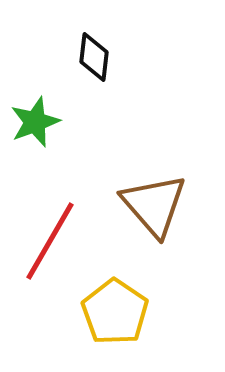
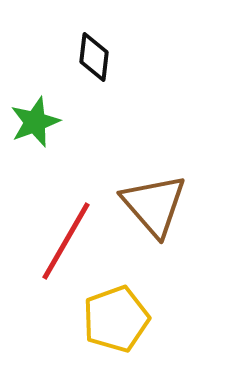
red line: moved 16 px right
yellow pentagon: moved 1 px right, 7 px down; rotated 18 degrees clockwise
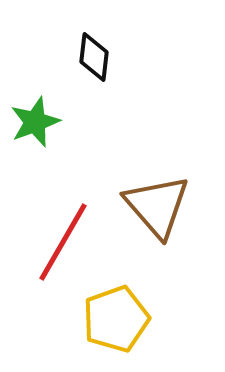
brown triangle: moved 3 px right, 1 px down
red line: moved 3 px left, 1 px down
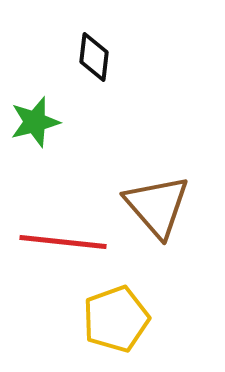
green star: rotated 6 degrees clockwise
red line: rotated 66 degrees clockwise
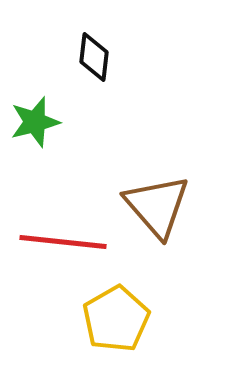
yellow pentagon: rotated 10 degrees counterclockwise
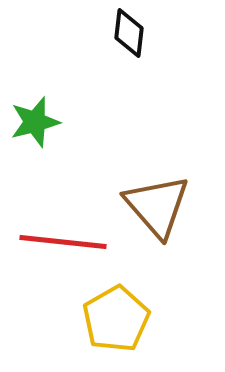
black diamond: moved 35 px right, 24 px up
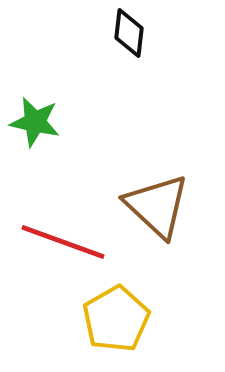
green star: rotated 27 degrees clockwise
brown triangle: rotated 6 degrees counterclockwise
red line: rotated 14 degrees clockwise
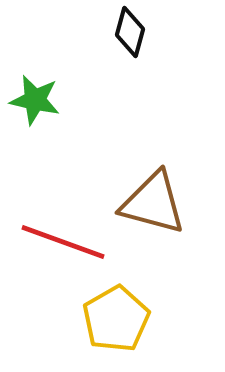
black diamond: moved 1 px right, 1 px up; rotated 9 degrees clockwise
green star: moved 22 px up
brown triangle: moved 4 px left, 3 px up; rotated 28 degrees counterclockwise
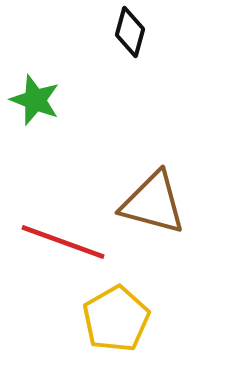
green star: rotated 9 degrees clockwise
